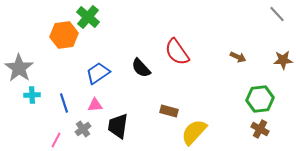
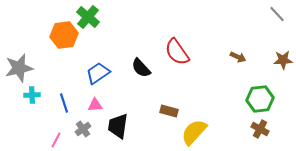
gray star: rotated 24 degrees clockwise
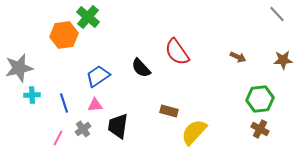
blue trapezoid: moved 3 px down
pink line: moved 2 px right, 2 px up
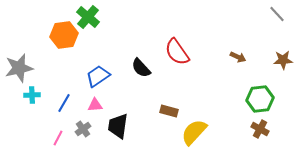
blue line: rotated 48 degrees clockwise
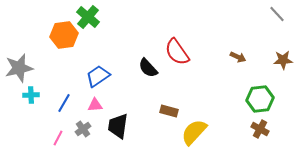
black semicircle: moved 7 px right
cyan cross: moved 1 px left
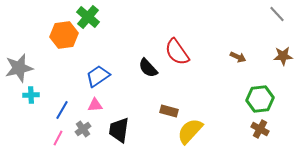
brown star: moved 4 px up
blue line: moved 2 px left, 7 px down
black trapezoid: moved 1 px right, 4 px down
yellow semicircle: moved 4 px left, 1 px up
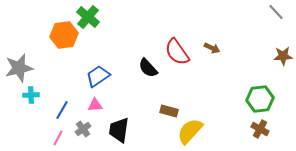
gray line: moved 1 px left, 2 px up
brown arrow: moved 26 px left, 9 px up
